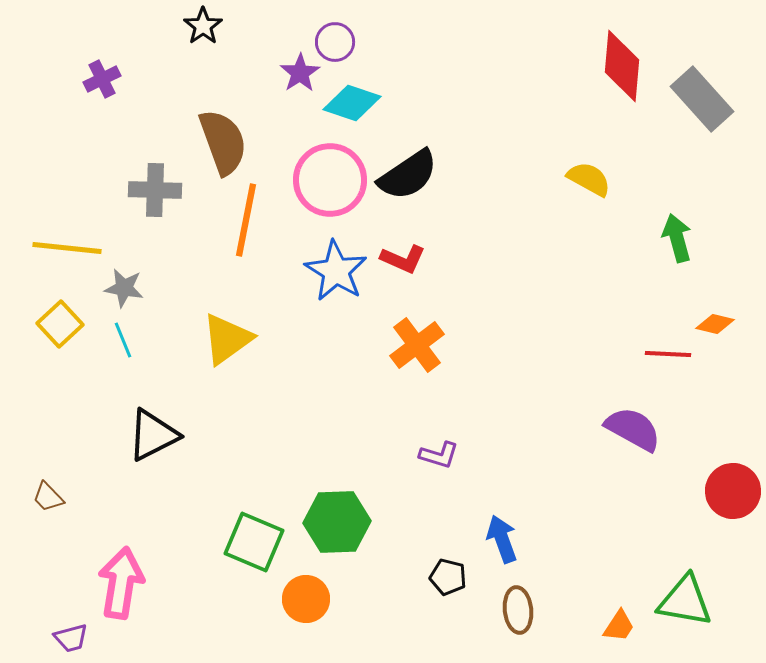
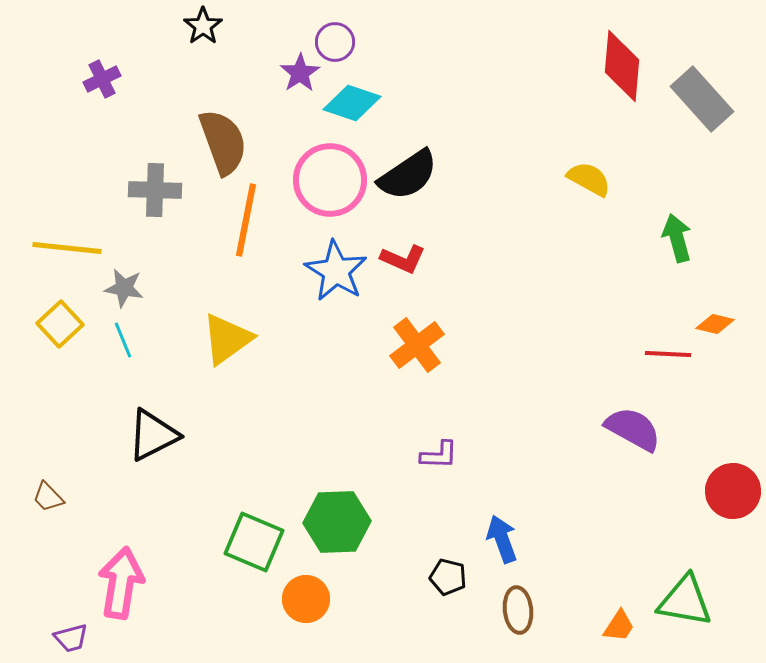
purple L-shape: rotated 15 degrees counterclockwise
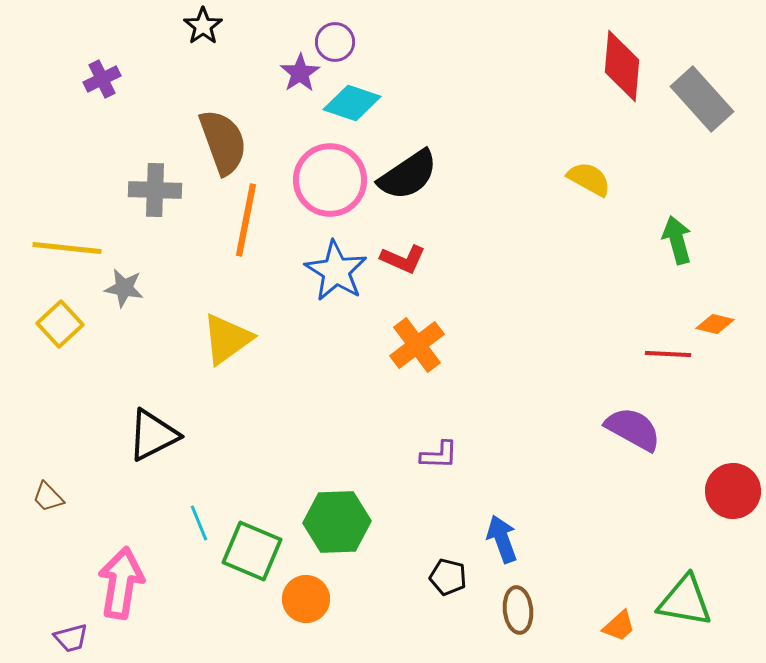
green arrow: moved 2 px down
cyan line: moved 76 px right, 183 px down
green square: moved 2 px left, 9 px down
orange trapezoid: rotated 15 degrees clockwise
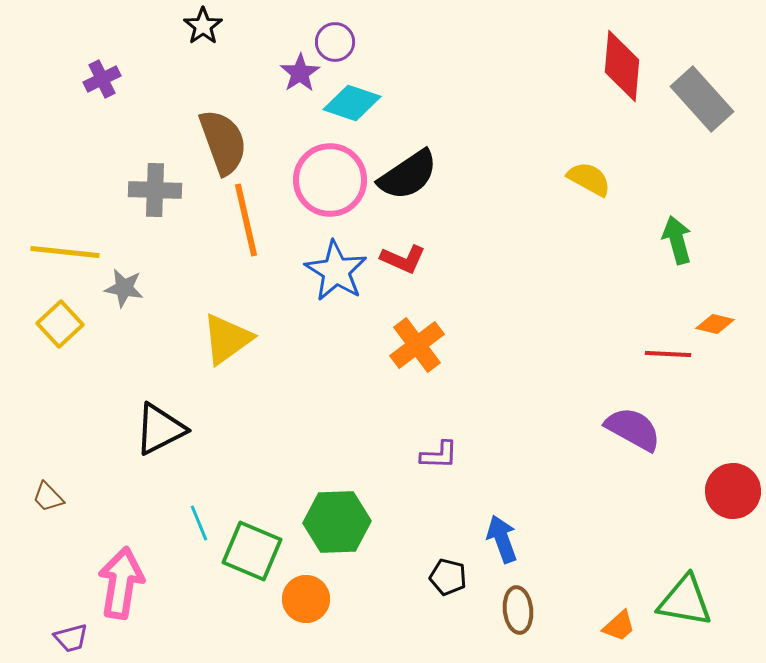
orange line: rotated 24 degrees counterclockwise
yellow line: moved 2 px left, 4 px down
black triangle: moved 7 px right, 6 px up
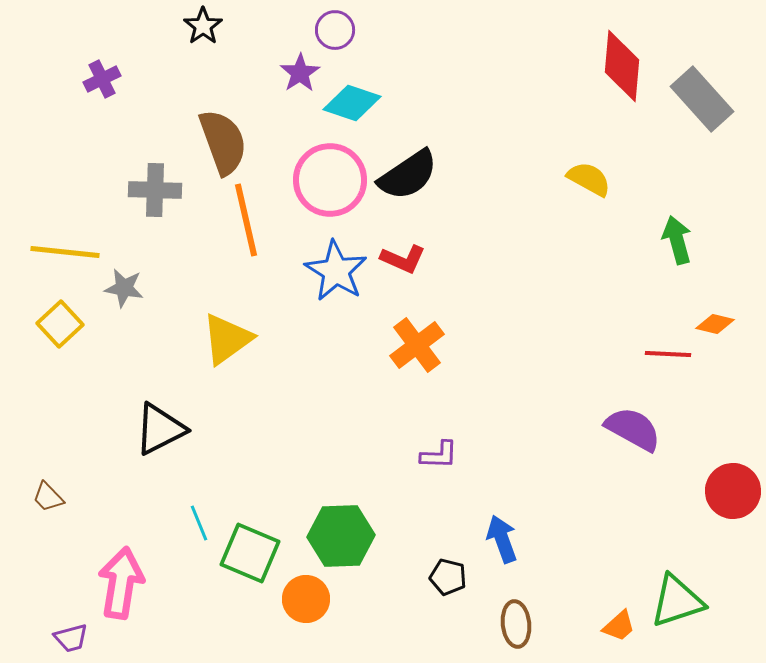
purple circle: moved 12 px up
green hexagon: moved 4 px right, 14 px down
green square: moved 2 px left, 2 px down
green triangle: moved 8 px left; rotated 28 degrees counterclockwise
brown ellipse: moved 2 px left, 14 px down
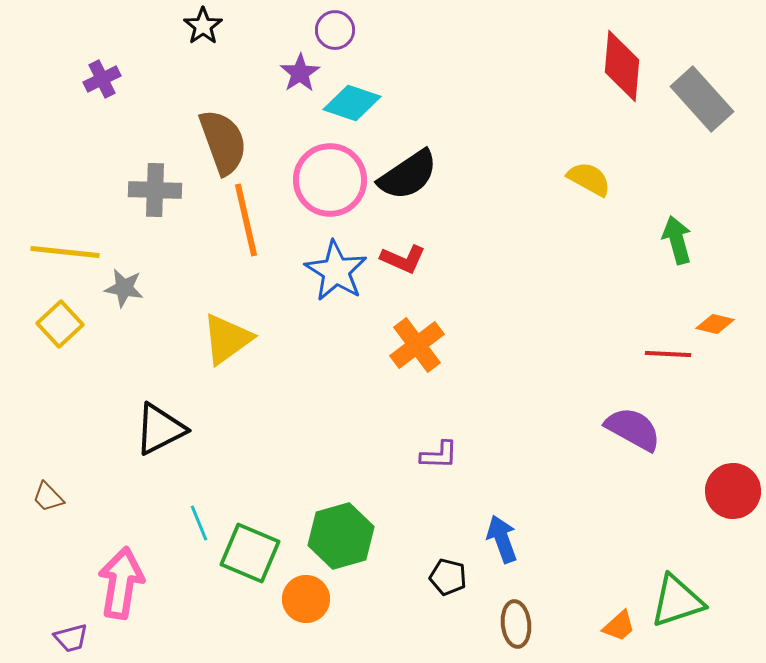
green hexagon: rotated 14 degrees counterclockwise
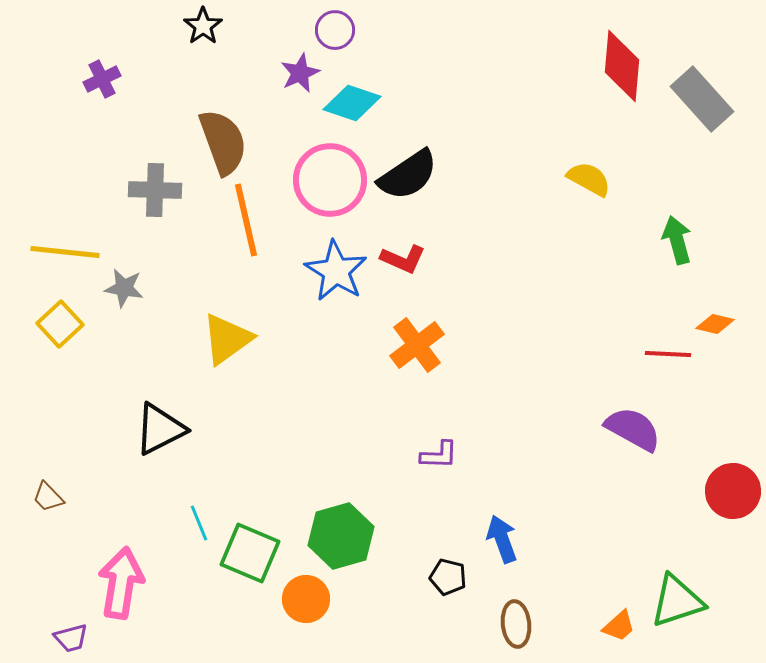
purple star: rotated 9 degrees clockwise
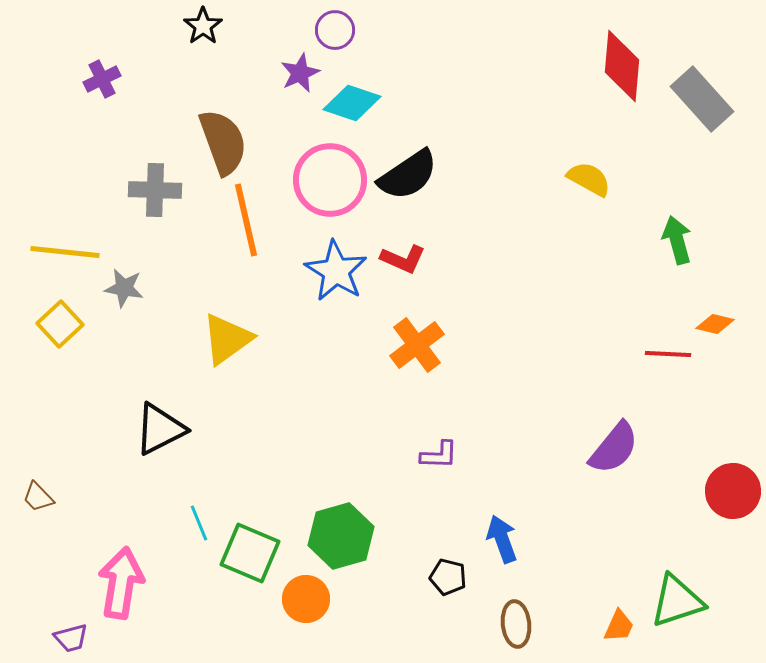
purple semicircle: moved 19 px left, 19 px down; rotated 100 degrees clockwise
brown trapezoid: moved 10 px left
orange trapezoid: rotated 24 degrees counterclockwise
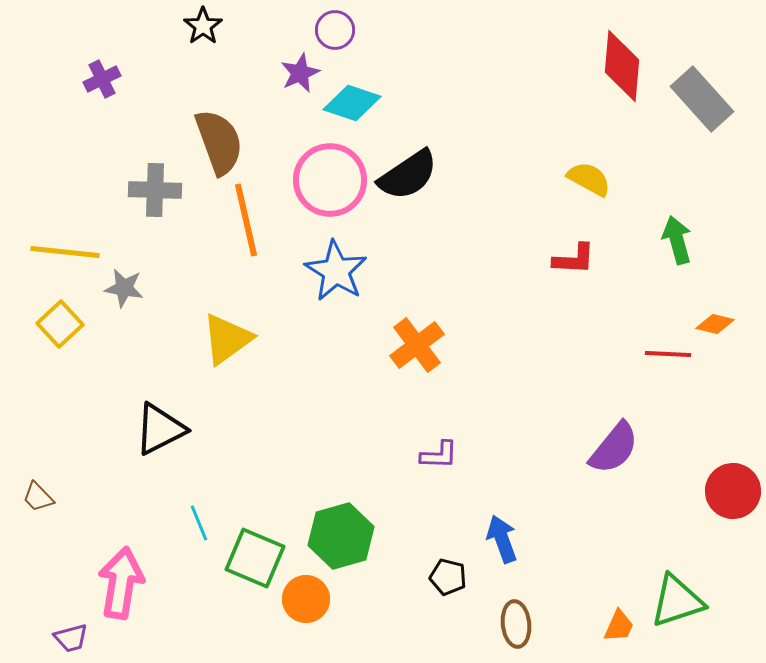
brown semicircle: moved 4 px left
red L-shape: moved 171 px right; rotated 21 degrees counterclockwise
green square: moved 5 px right, 5 px down
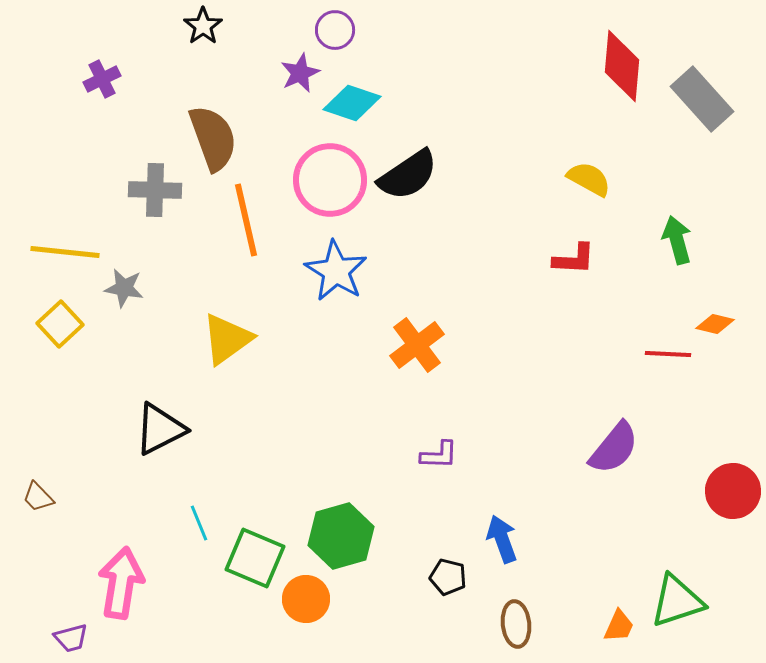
brown semicircle: moved 6 px left, 4 px up
